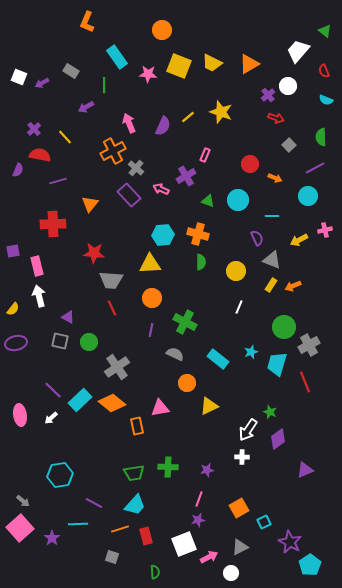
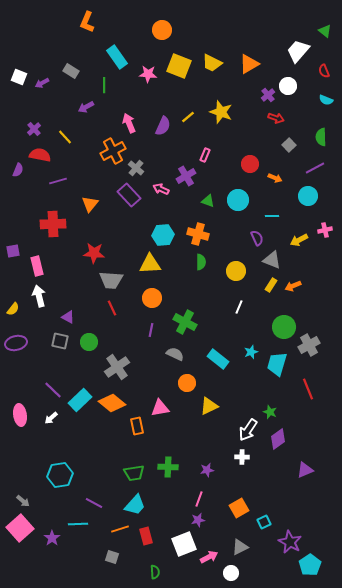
red line at (305, 382): moved 3 px right, 7 px down
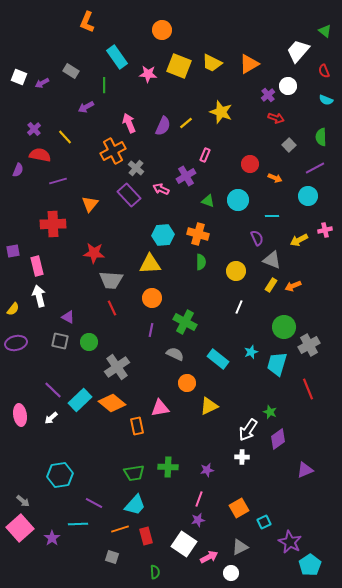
yellow line at (188, 117): moved 2 px left, 6 px down
white square at (184, 544): rotated 35 degrees counterclockwise
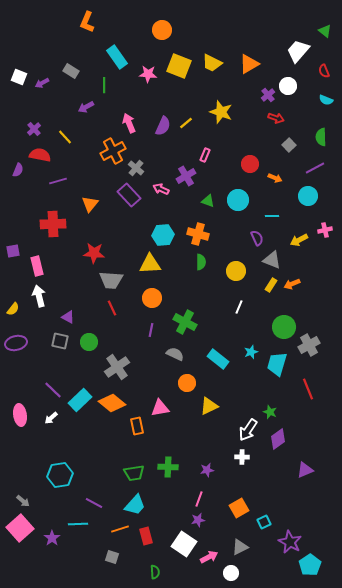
orange arrow at (293, 286): moved 1 px left, 2 px up
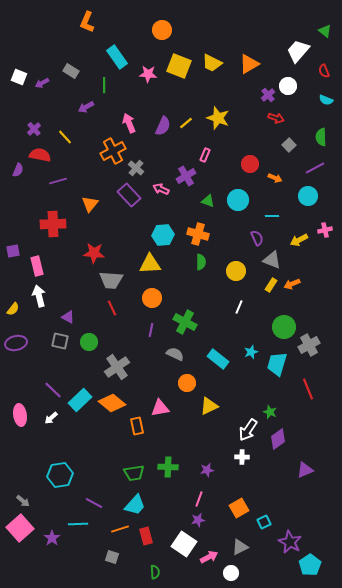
yellow star at (221, 112): moved 3 px left, 6 px down
